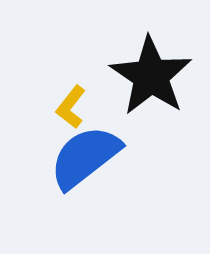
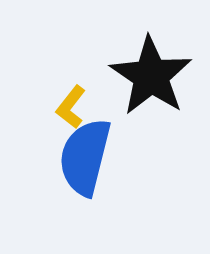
blue semicircle: rotated 38 degrees counterclockwise
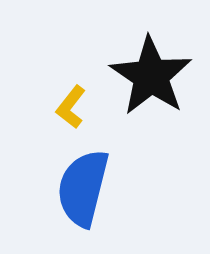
blue semicircle: moved 2 px left, 31 px down
